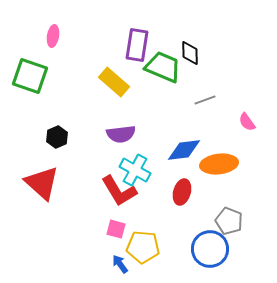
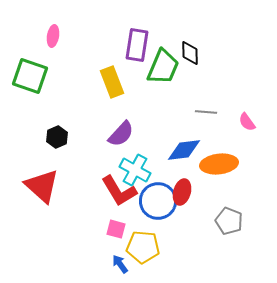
green trapezoid: rotated 90 degrees clockwise
yellow rectangle: moved 2 px left; rotated 28 degrees clockwise
gray line: moved 1 px right, 12 px down; rotated 25 degrees clockwise
purple semicircle: rotated 40 degrees counterclockwise
red triangle: moved 3 px down
blue circle: moved 52 px left, 48 px up
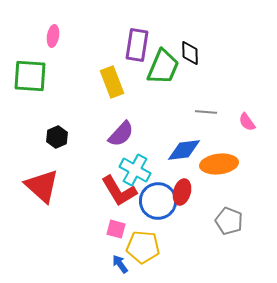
green square: rotated 15 degrees counterclockwise
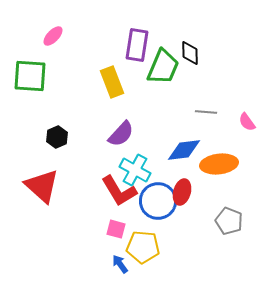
pink ellipse: rotated 35 degrees clockwise
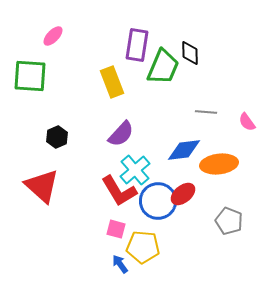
cyan cross: rotated 20 degrees clockwise
red ellipse: moved 1 px right, 2 px down; rotated 35 degrees clockwise
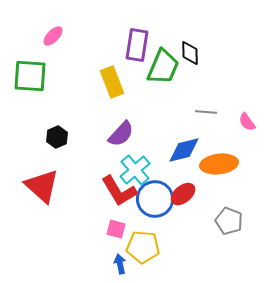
blue diamond: rotated 8 degrees counterclockwise
blue circle: moved 3 px left, 2 px up
blue arrow: rotated 24 degrees clockwise
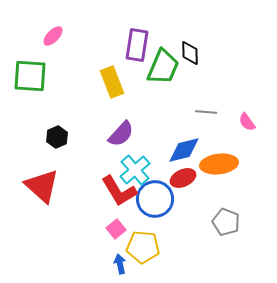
red ellipse: moved 16 px up; rotated 15 degrees clockwise
gray pentagon: moved 3 px left, 1 px down
pink square: rotated 36 degrees clockwise
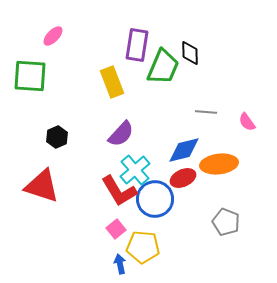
red triangle: rotated 24 degrees counterclockwise
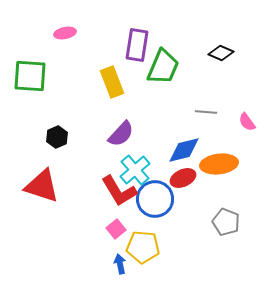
pink ellipse: moved 12 px right, 3 px up; rotated 35 degrees clockwise
black diamond: moved 31 px right; rotated 65 degrees counterclockwise
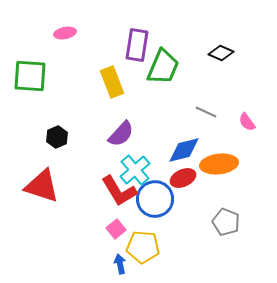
gray line: rotated 20 degrees clockwise
